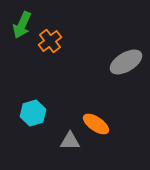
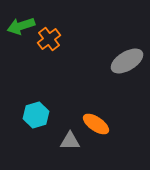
green arrow: moved 1 px left, 1 px down; rotated 48 degrees clockwise
orange cross: moved 1 px left, 2 px up
gray ellipse: moved 1 px right, 1 px up
cyan hexagon: moved 3 px right, 2 px down
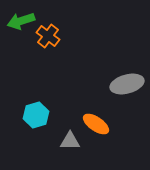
green arrow: moved 5 px up
orange cross: moved 1 px left, 3 px up; rotated 15 degrees counterclockwise
gray ellipse: moved 23 px down; rotated 16 degrees clockwise
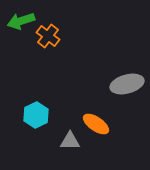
cyan hexagon: rotated 10 degrees counterclockwise
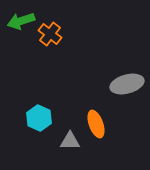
orange cross: moved 2 px right, 2 px up
cyan hexagon: moved 3 px right, 3 px down; rotated 10 degrees counterclockwise
orange ellipse: rotated 36 degrees clockwise
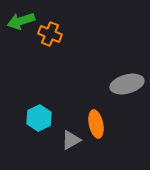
orange cross: rotated 15 degrees counterclockwise
cyan hexagon: rotated 10 degrees clockwise
orange ellipse: rotated 8 degrees clockwise
gray triangle: moved 1 px right, 1 px up; rotated 30 degrees counterclockwise
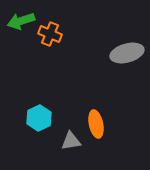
gray ellipse: moved 31 px up
gray triangle: moved 1 px down; rotated 20 degrees clockwise
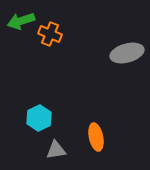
orange ellipse: moved 13 px down
gray triangle: moved 15 px left, 9 px down
